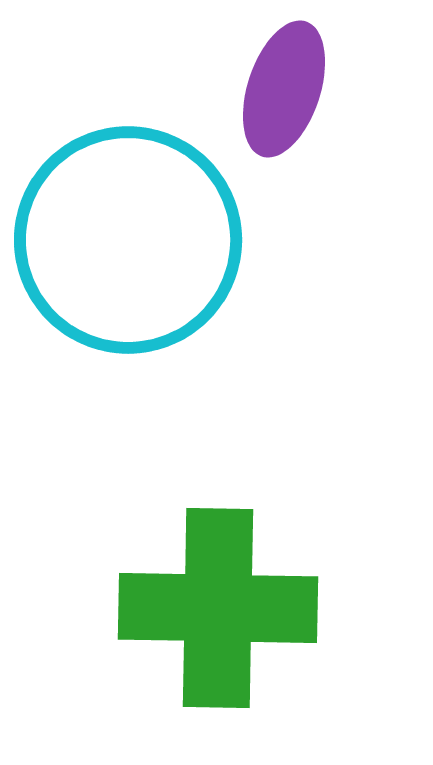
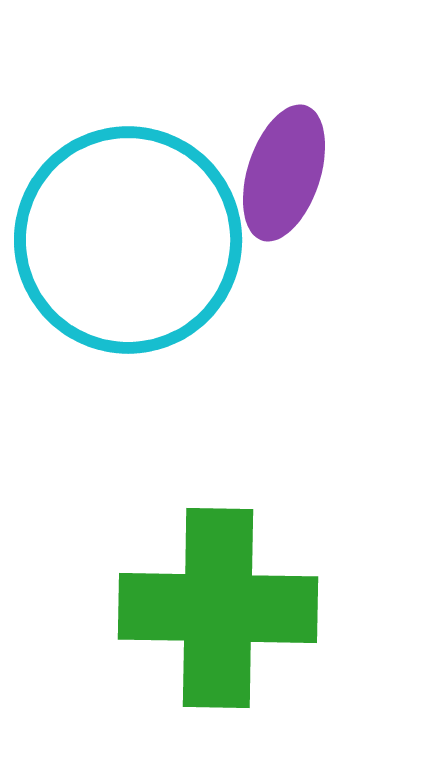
purple ellipse: moved 84 px down
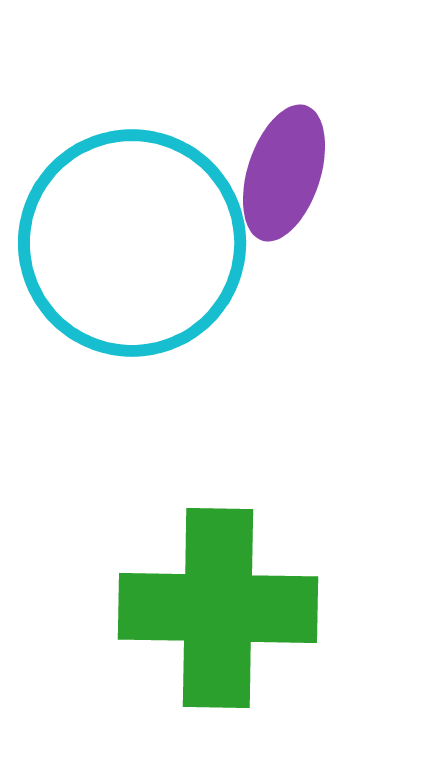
cyan circle: moved 4 px right, 3 px down
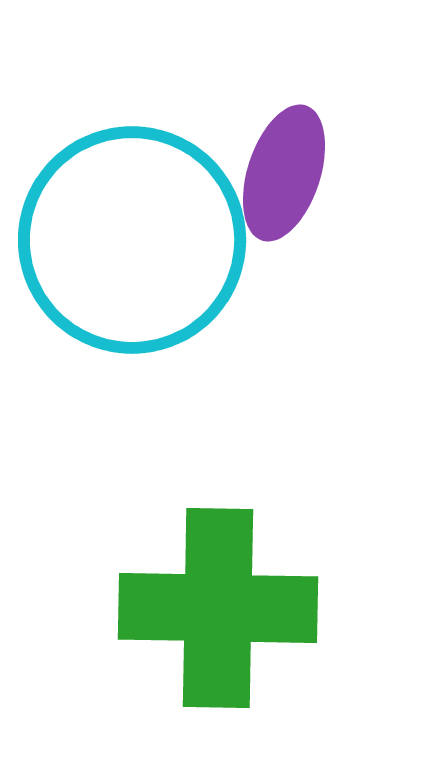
cyan circle: moved 3 px up
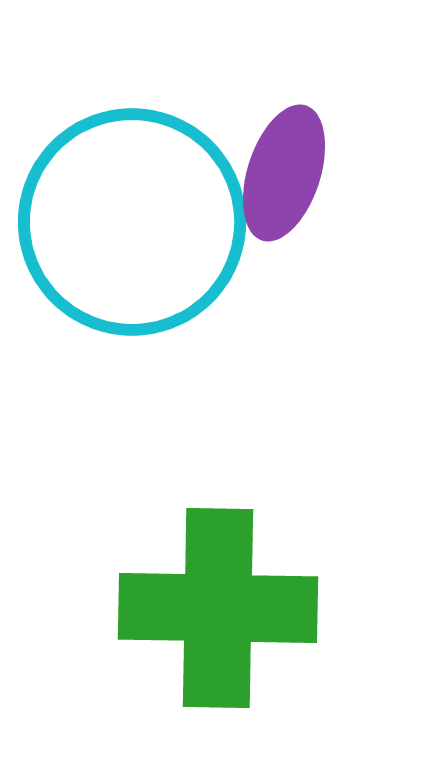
cyan circle: moved 18 px up
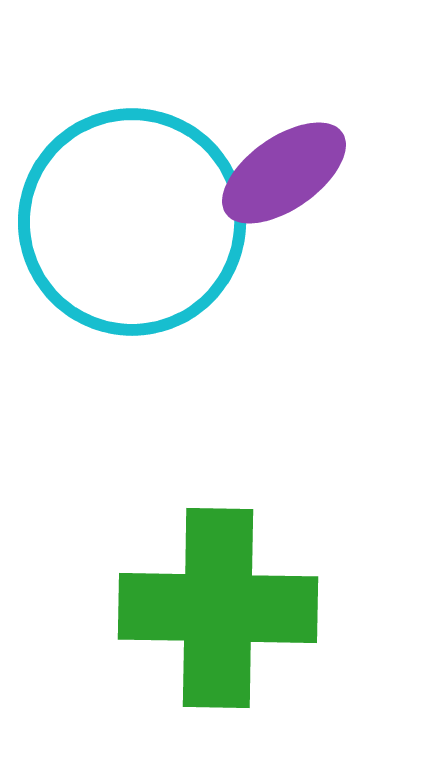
purple ellipse: rotated 37 degrees clockwise
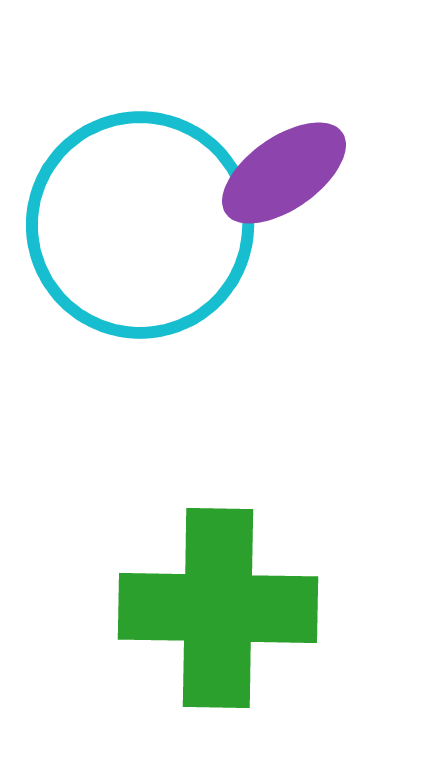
cyan circle: moved 8 px right, 3 px down
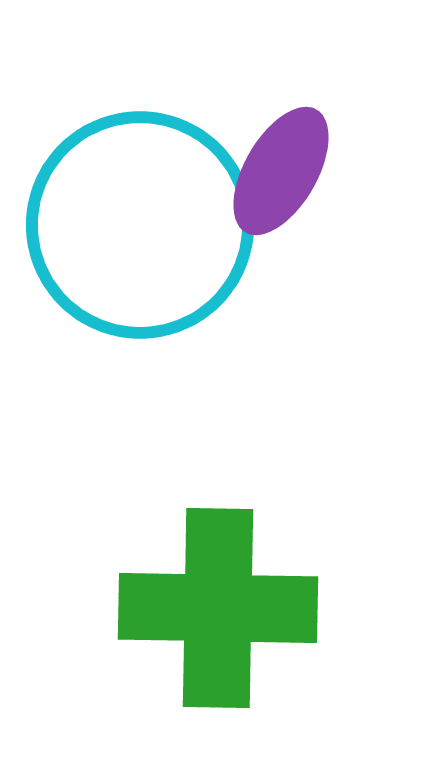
purple ellipse: moved 3 px left, 2 px up; rotated 25 degrees counterclockwise
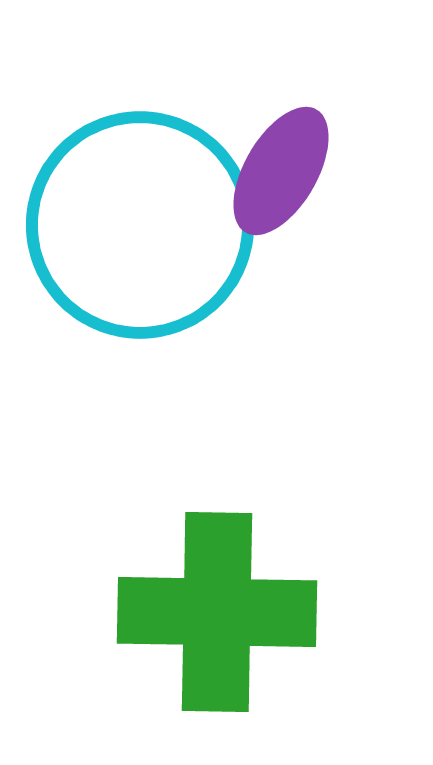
green cross: moved 1 px left, 4 px down
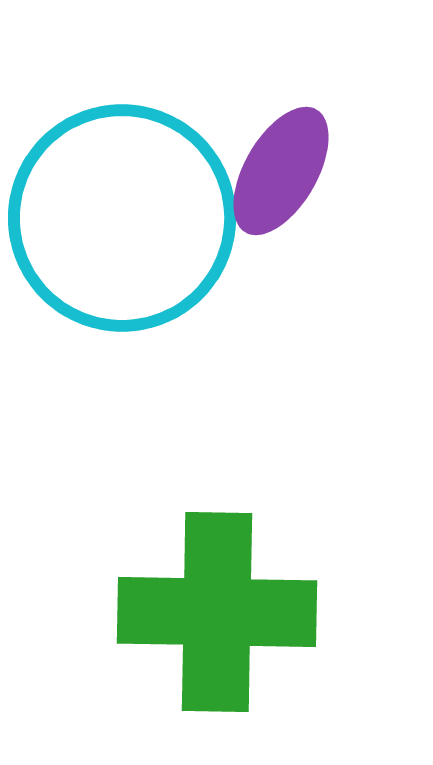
cyan circle: moved 18 px left, 7 px up
